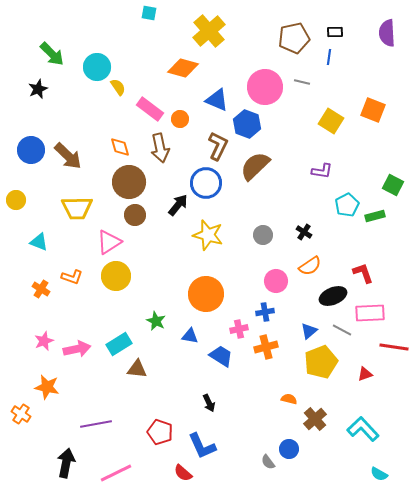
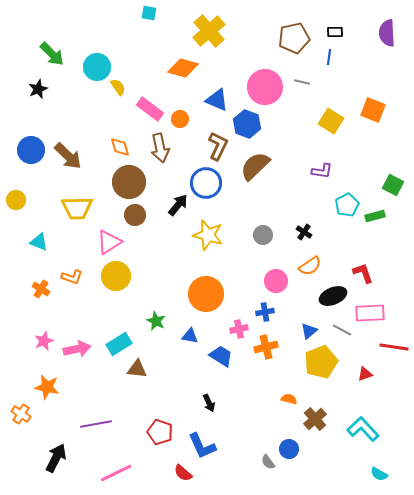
black arrow at (66, 463): moved 10 px left, 5 px up; rotated 16 degrees clockwise
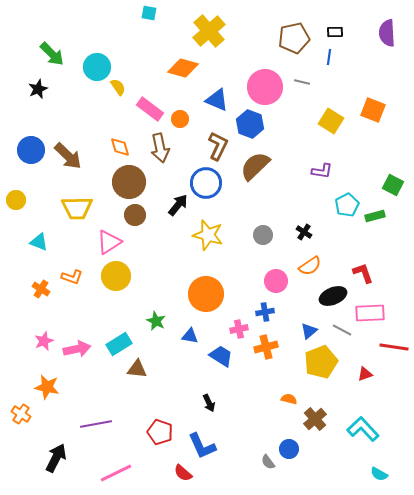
blue hexagon at (247, 124): moved 3 px right
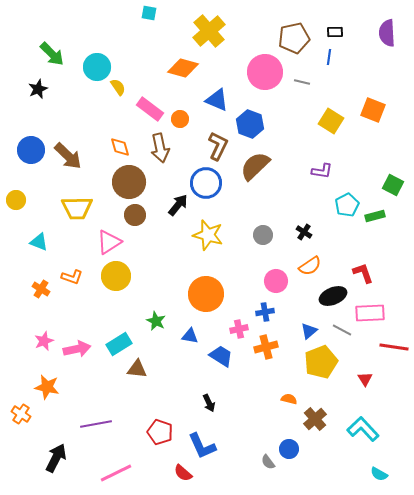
pink circle at (265, 87): moved 15 px up
red triangle at (365, 374): moved 5 px down; rotated 42 degrees counterclockwise
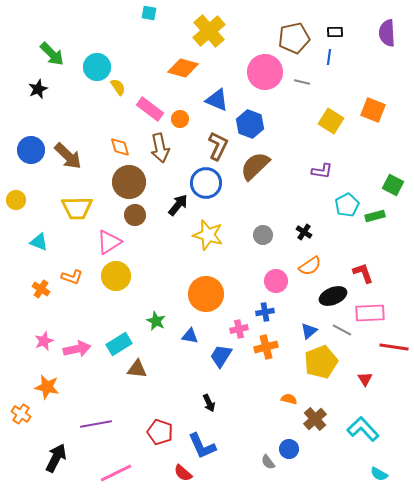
blue trapezoid at (221, 356): rotated 90 degrees counterclockwise
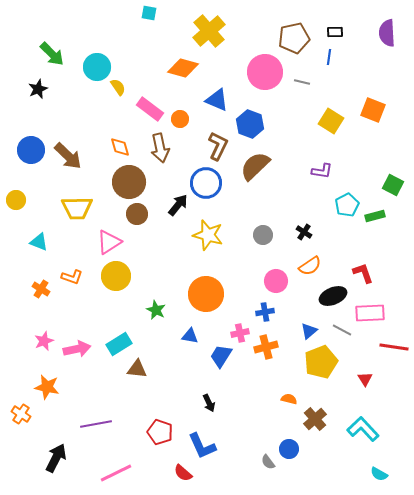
brown circle at (135, 215): moved 2 px right, 1 px up
green star at (156, 321): moved 11 px up
pink cross at (239, 329): moved 1 px right, 4 px down
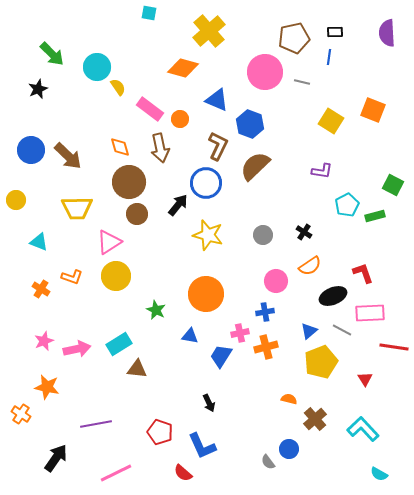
black arrow at (56, 458): rotated 8 degrees clockwise
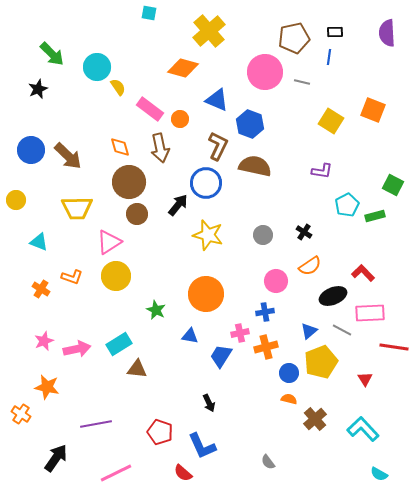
brown semicircle at (255, 166): rotated 56 degrees clockwise
red L-shape at (363, 273): rotated 25 degrees counterclockwise
blue circle at (289, 449): moved 76 px up
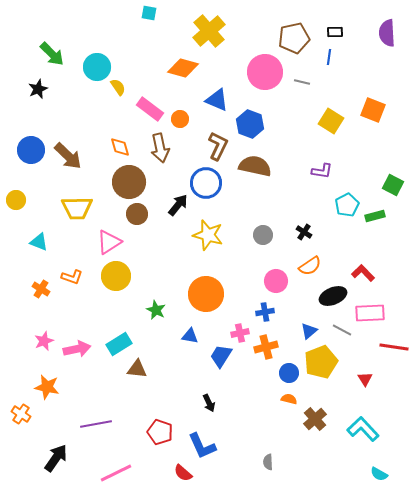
gray semicircle at (268, 462): rotated 35 degrees clockwise
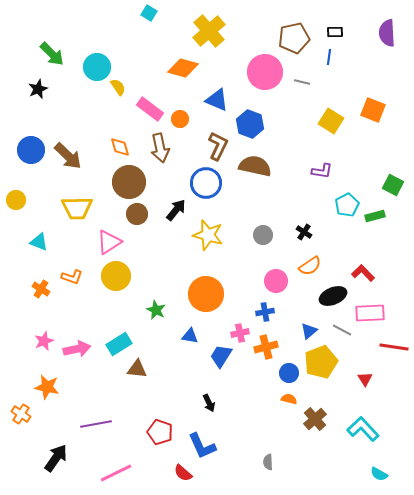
cyan square at (149, 13): rotated 21 degrees clockwise
black arrow at (178, 205): moved 2 px left, 5 px down
